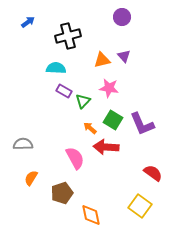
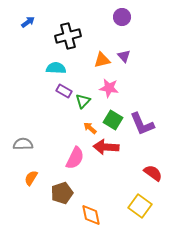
pink semicircle: rotated 55 degrees clockwise
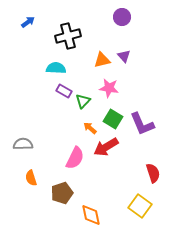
green square: moved 1 px up
red arrow: rotated 35 degrees counterclockwise
red semicircle: rotated 36 degrees clockwise
orange semicircle: rotated 49 degrees counterclockwise
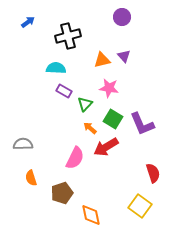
green triangle: moved 2 px right, 3 px down
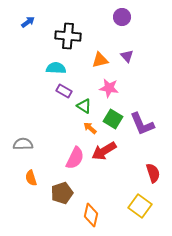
black cross: rotated 20 degrees clockwise
purple triangle: moved 3 px right
orange triangle: moved 2 px left
green triangle: moved 1 px left, 2 px down; rotated 42 degrees counterclockwise
red arrow: moved 2 px left, 4 px down
orange diamond: rotated 25 degrees clockwise
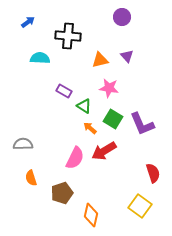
cyan semicircle: moved 16 px left, 10 px up
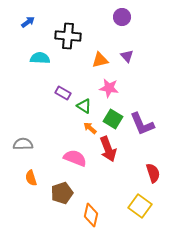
purple rectangle: moved 1 px left, 2 px down
red arrow: moved 4 px right, 2 px up; rotated 80 degrees counterclockwise
pink semicircle: rotated 95 degrees counterclockwise
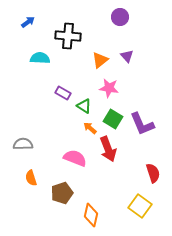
purple circle: moved 2 px left
orange triangle: rotated 24 degrees counterclockwise
